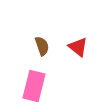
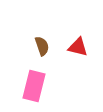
red triangle: rotated 25 degrees counterclockwise
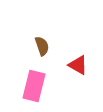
red triangle: moved 18 px down; rotated 15 degrees clockwise
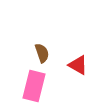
brown semicircle: moved 7 px down
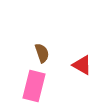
red triangle: moved 4 px right
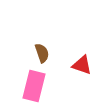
red triangle: rotated 10 degrees counterclockwise
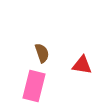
red triangle: rotated 10 degrees counterclockwise
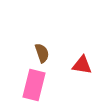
pink rectangle: moved 1 px up
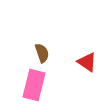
red triangle: moved 5 px right, 3 px up; rotated 25 degrees clockwise
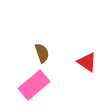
pink rectangle: rotated 36 degrees clockwise
